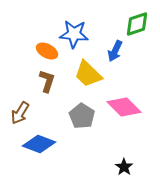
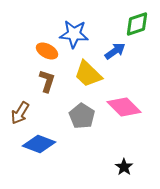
blue arrow: rotated 150 degrees counterclockwise
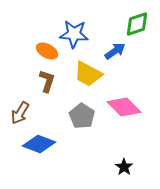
yellow trapezoid: rotated 16 degrees counterclockwise
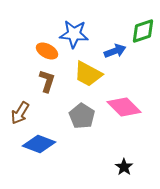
green diamond: moved 6 px right, 7 px down
blue arrow: rotated 15 degrees clockwise
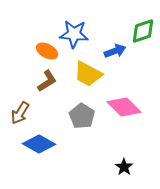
brown L-shape: rotated 40 degrees clockwise
blue diamond: rotated 8 degrees clockwise
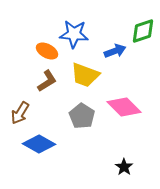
yellow trapezoid: moved 3 px left, 1 px down; rotated 8 degrees counterclockwise
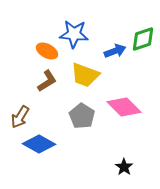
green diamond: moved 8 px down
brown arrow: moved 4 px down
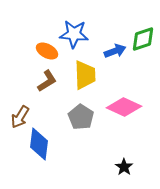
yellow trapezoid: rotated 112 degrees counterclockwise
pink diamond: rotated 20 degrees counterclockwise
gray pentagon: moved 1 px left, 1 px down
blue diamond: rotated 68 degrees clockwise
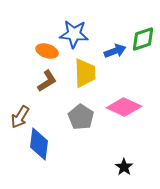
orange ellipse: rotated 10 degrees counterclockwise
yellow trapezoid: moved 2 px up
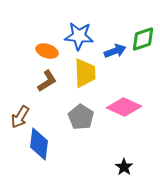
blue star: moved 5 px right, 2 px down
